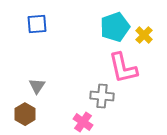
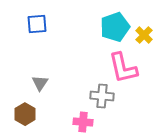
gray triangle: moved 3 px right, 3 px up
pink cross: rotated 30 degrees counterclockwise
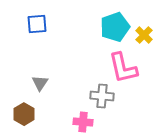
brown hexagon: moved 1 px left
